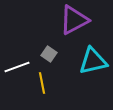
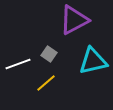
white line: moved 1 px right, 3 px up
yellow line: moved 4 px right; rotated 60 degrees clockwise
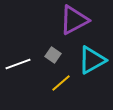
gray square: moved 4 px right, 1 px down
cyan triangle: moved 1 px left, 1 px up; rotated 16 degrees counterclockwise
yellow line: moved 15 px right
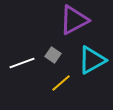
white line: moved 4 px right, 1 px up
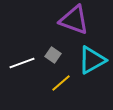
purple triangle: rotated 48 degrees clockwise
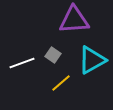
purple triangle: rotated 24 degrees counterclockwise
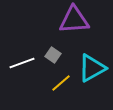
cyan triangle: moved 8 px down
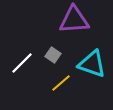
white line: rotated 25 degrees counterclockwise
cyan triangle: moved 4 px up; rotated 48 degrees clockwise
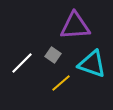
purple triangle: moved 1 px right, 6 px down
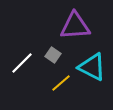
cyan triangle: moved 3 px down; rotated 8 degrees clockwise
